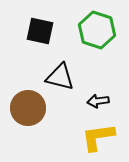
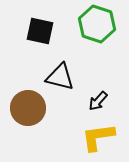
green hexagon: moved 6 px up
black arrow: rotated 40 degrees counterclockwise
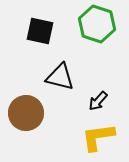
brown circle: moved 2 px left, 5 px down
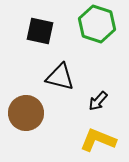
yellow L-shape: moved 3 px down; rotated 30 degrees clockwise
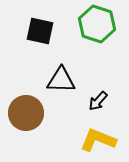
black triangle: moved 1 px right, 3 px down; rotated 12 degrees counterclockwise
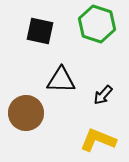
black arrow: moved 5 px right, 6 px up
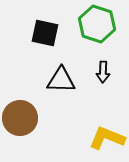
black square: moved 5 px right, 2 px down
black arrow: moved 23 px up; rotated 40 degrees counterclockwise
brown circle: moved 6 px left, 5 px down
yellow L-shape: moved 9 px right, 2 px up
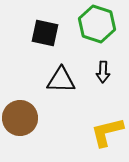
yellow L-shape: moved 6 px up; rotated 36 degrees counterclockwise
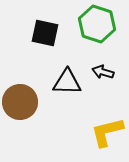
black arrow: rotated 105 degrees clockwise
black triangle: moved 6 px right, 2 px down
brown circle: moved 16 px up
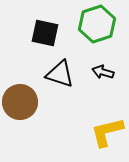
green hexagon: rotated 24 degrees clockwise
black triangle: moved 7 px left, 8 px up; rotated 16 degrees clockwise
